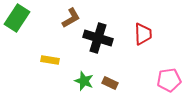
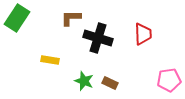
brown L-shape: rotated 150 degrees counterclockwise
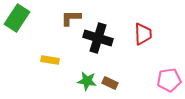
green star: moved 3 px right; rotated 12 degrees counterclockwise
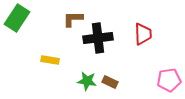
brown L-shape: moved 2 px right, 1 px down
black cross: rotated 24 degrees counterclockwise
brown rectangle: moved 1 px up
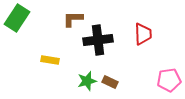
black cross: moved 2 px down
green star: rotated 24 degrees counterclockwise
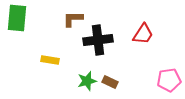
green rectangle: rotated 28 degrees counterclockwise
red trapezoid: rotated 35 degrees clockwise
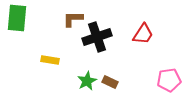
black cross: moved 1 px left, 3 px up; rotated 12 degrees counterclockwise
green star: rotated 12 degrees counterclockwise
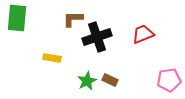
red trapezoid: rotated 145 degrees counterclockwise
yellow rectangle: moved 2 px right, 2 px up
brown rectangle: moved 2 px up
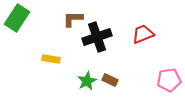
green rectangle: rotated 28 degrees clockwise
yellow rectangle: moved 1 px left, 1 px down
